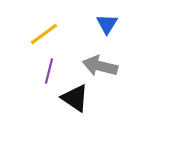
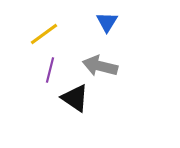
blue triangle: moved 2 px up
purple line: moved 1 px right, 1 px up
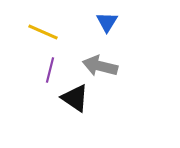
yellow line: moved 1 px left, 2 px up; rotated 60 degrees clockwise
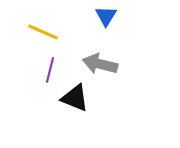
blue triangle: moved 1 px left, 6 px up
gray arrow: moved 2 px up
black triangle: rotated 12 degrees counterclockwise
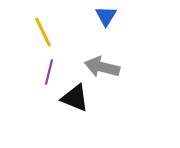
yellow line: rotated 40 degrees clockwise
gray arrow: moved 2 px right, 3 px down
purple line: moved 1 px left, 2 px down
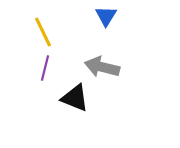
purple line: moved 4 px left, 4 px up
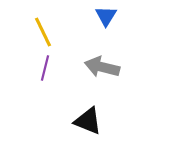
black triangle: moved 13 px right, 23 px down
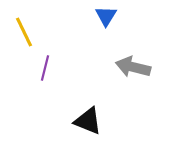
yellow line: moved 19 px left
gray arrow: moved 31 px right
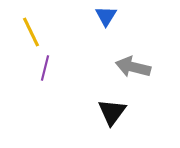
yellow line: moved 7 px right
black triangle: moved 24 px right, 9 px up; rotated 44 degrees clockwise
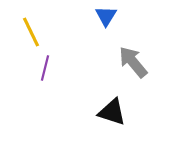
gray arrow: moved 5 px up; rotated 36 degrees clockwise
black triangle: rotated 48 degrees counterclockwise
